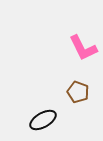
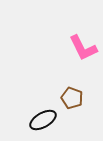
brown pentagon: moved 6 px left, 6 px down
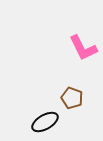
black ellipse: moved 2 px right, 2 px down
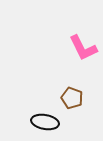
black ellipse: rotated 40 degrees clockwise
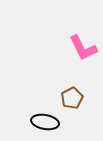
brown pentagon: rotated 25 degrees clockwise
